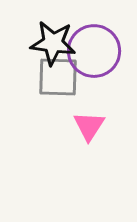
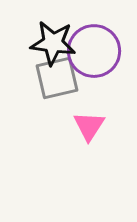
gray square: moved 1 px left, 1 px down; rotated 15 degrees counterclockwise
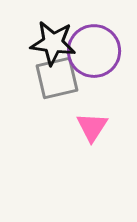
pink triangle: moved 3 px right, 1 px down
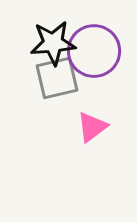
black star: rotated 12 degrees counterclockwise
pink triangle: rotated 20 degrees clockwise
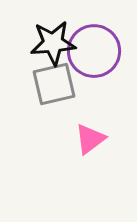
gray square: moved 3 px left, 6 px down
pink triangle: moved 2 px left, 12 px down
